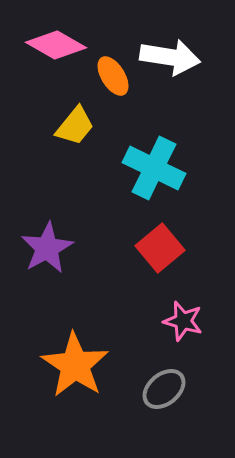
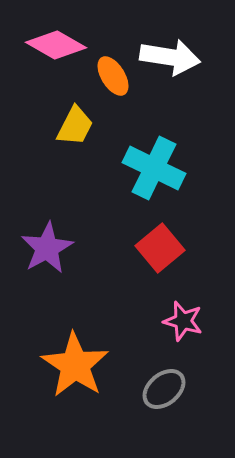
yellow trapezoid: rotated 12 degrees counterclockwise
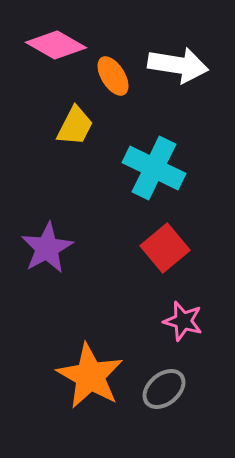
white arrow: moved 8 px right, 8 px down
red square: moved 5 px right
orange star: moved 15 px right, 11 px down; rotated 4 degrees counterclockwise
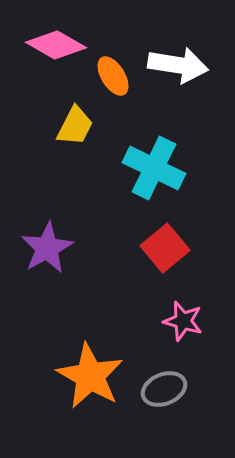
gray ellipse: rotated 18 degrees clockwise
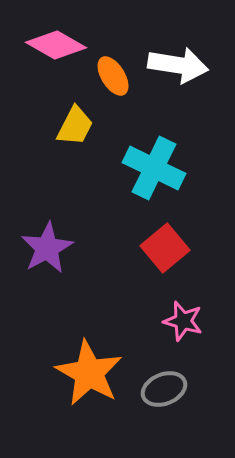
orange star: moved 1 px left, 3 px up
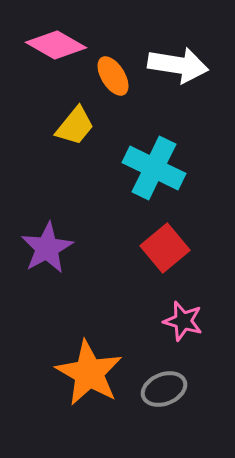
yellow trapezoid: rotated 12 degrees clockwise
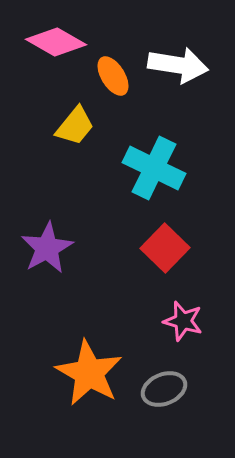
pink diamond: moved 3 px up
red square: rotated 6 degrees counterclockwise
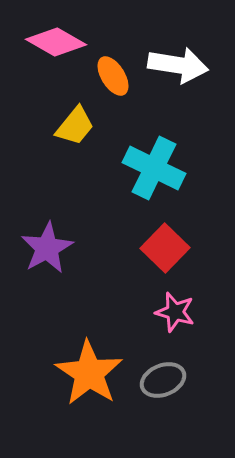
pink star: moved 8 px left, 9 px up
orange star: rotated 4 degrees clockwise
gray ellipse: moved 1 px left, 9 px up
